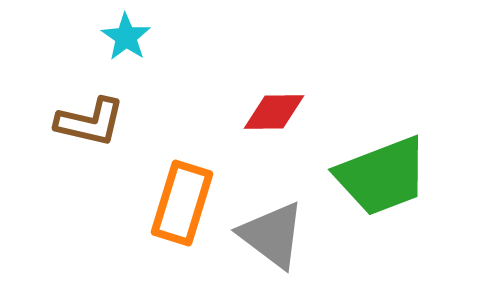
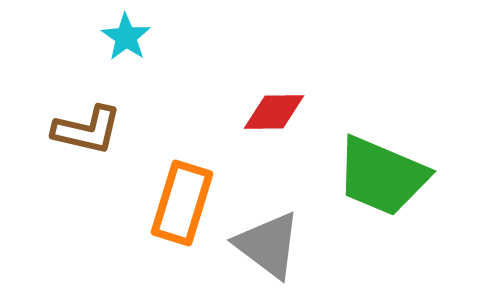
brown L-shape: moved 3 px left, 8 px down
green trapezoid: rotated 44 degrees clockwise
gray triangle: moved 4 px left, 10 px down
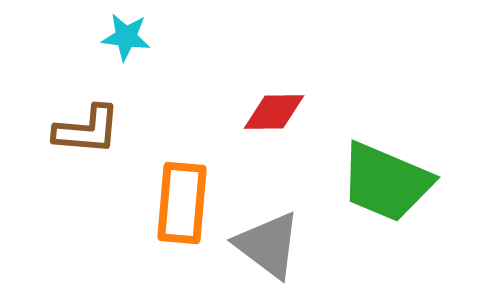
cyan star: rotated 27 degrees counterclockwise
brown L-shape: rotated 8 degrees counterclockwise
green trapezoid: moved 4 px right, 6 px down
orange rectangle: rotated 12 degrees counterclockwise
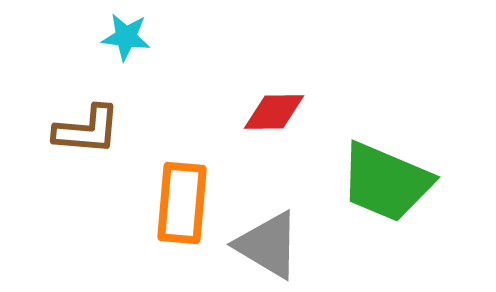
gray triangle: rotated 6 degrees counterclockwise
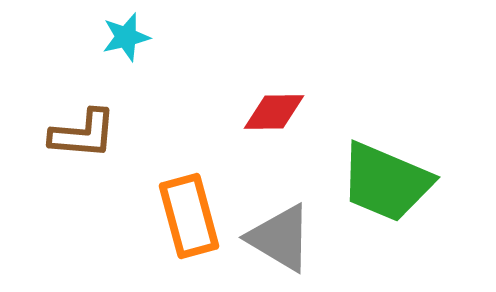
cyan star: rotated 21 degrees counterclockwise
brown L-shape: moved 4 px left, 4 px down
orange rectangle: moved 7 px right, 13 px down; rotated 20 degrees counterclockwise
gray triangle: moved 12 px right, 7 px up
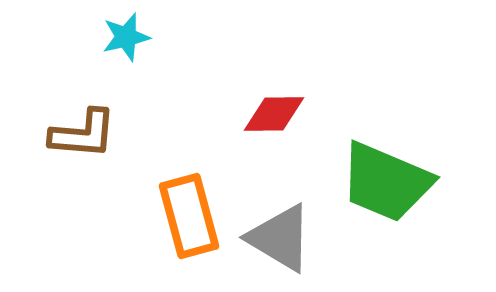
red diamond: moved 2 px down
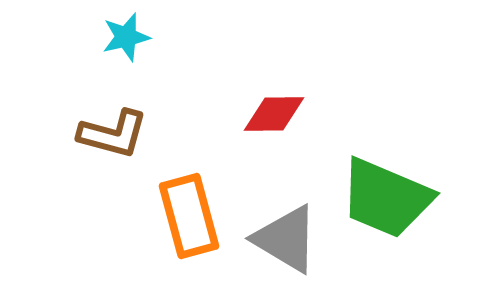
brown L-shape: moved 30 px right; rotated 10 degrees clockwise
green trapezoid: moved 16 px down
gray triangle: moved 6 px right, 1 px down
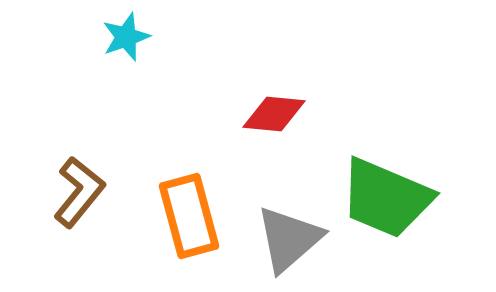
cyan star: rotated 6 degrees counterclockwise
red diamond: rotated 6 degrees clockwise
brown L-shape: moved 34 px left, 58 px down; rotated 66 degrees counterclockwise
gray triangle: moved 3 px right; rotated 48 degrees clockwise
